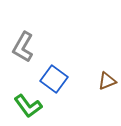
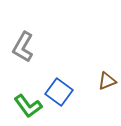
blue square: moved 5 px right, 13 px down
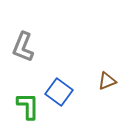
gray L-shape: rotated 8 degrees counterclockwise
green L-shape: rotated 144 degrees counterclockwise
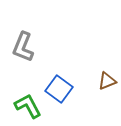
blue square: moved 3 px up
green L-shape: rotated 28 degrees counterclockwise
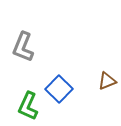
blue square: rotated 8 degrees clockwise
green L-shape: rotated 128 degrees counterclockwise
